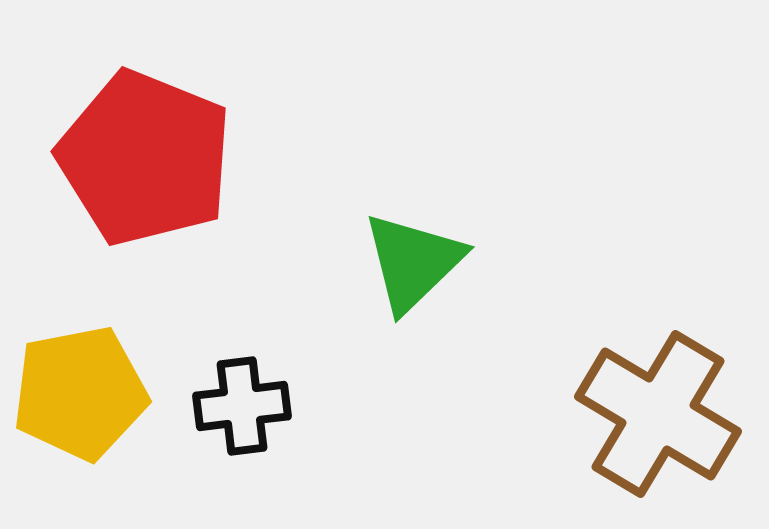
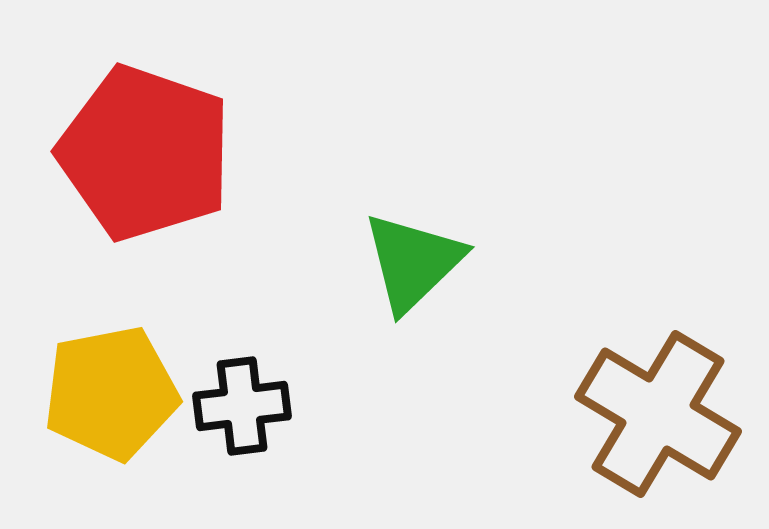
red pentagon: moved 5 px up; rotated 3 degrees counterclockwise
yellow pentagon: moved 31 px right
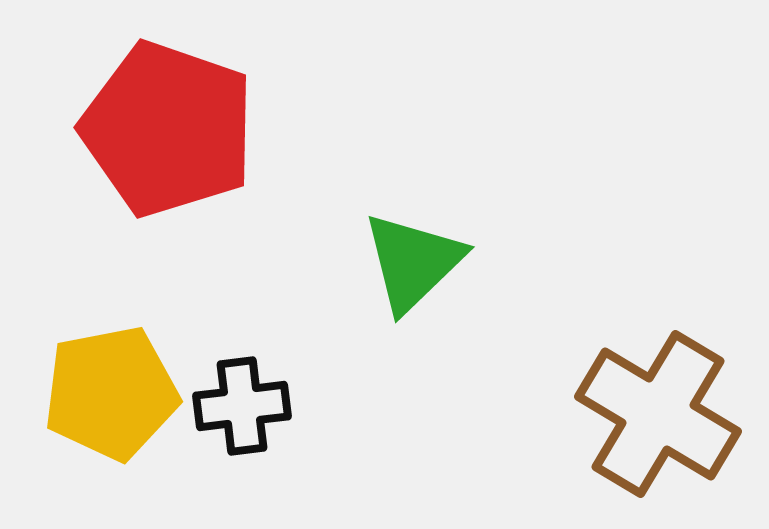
red pentagon: moved 23 px right, 24 px up
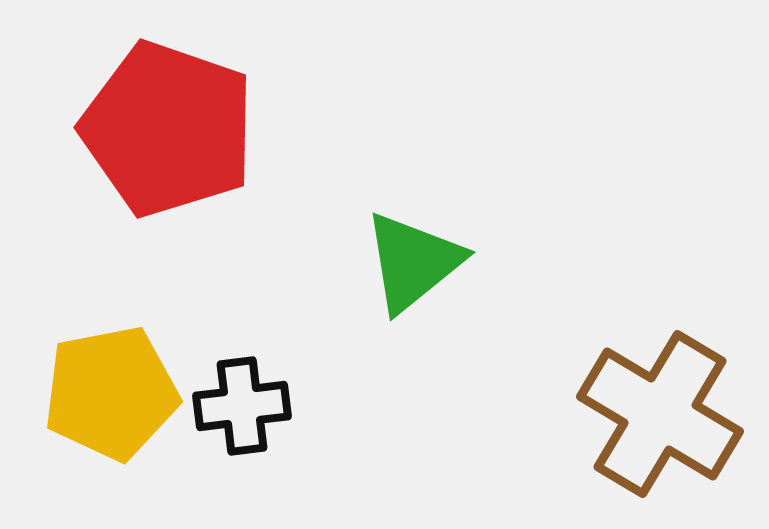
green triangle: rotated 5 degrees clockwise
brown cross: moved 2 px right
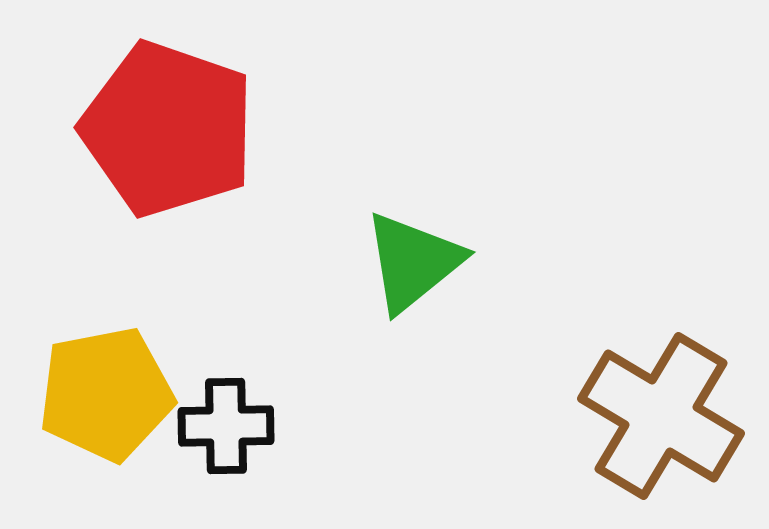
yellow pentagon: moved 5 px left, 1 px down
black cross: moved 16 px left, 20 px down; rotated 6 degrees clockwise
brown cross: moved 1 px right, 2 px down
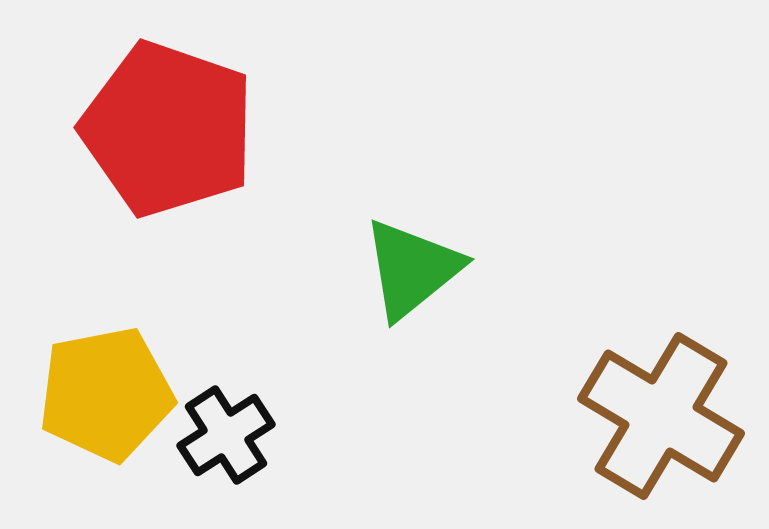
green triangle: moved 1 px left, 7 px down
black cross: moved 9 px down; rotated 32 degrees counterclockwise
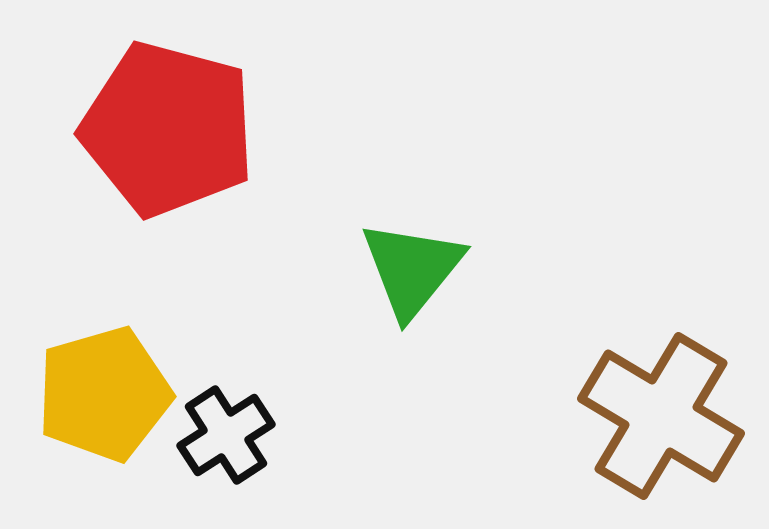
red pentagon: rotated 4 degrees counterclockwise
green triangle: rotated 12 degrees counterclockwise
yellow pentagon: moved 2 px left; rotated 5 degrees counterclockwise
